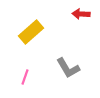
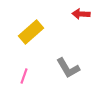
pink line: moved 1 px left, 1 px up
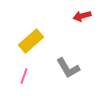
red arrow: moved 1 px right, 2 px down; rotated 18 degrees counterclockwise
yellow rectangle: moved 9 px down
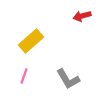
gray L-shape: moved 11 px down
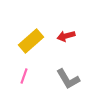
red arrow: moved 16 px left, 20 px down
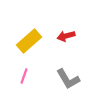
yellow rectangle: moved 2 px left
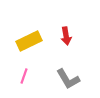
red arrow: rotated 84 degrees counterclockwise
yellow rectangle: rotated 15 degrees clockwise
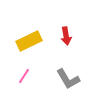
pink line: rotated 14 degrees clockwise
